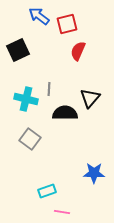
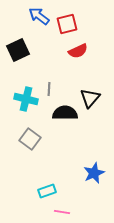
red semicircle: rotated 138 degrees counterclockwise
blue star: rotated 25 degrees counterclockwise
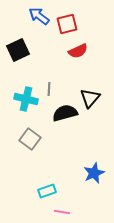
black semicircle: rotated 15 degrees counterclockwise
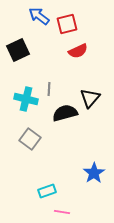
blue star: rotated 10 degrees counterclockwise
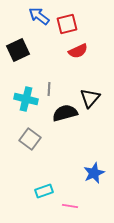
blue star: rotated 10 degrees clockwise
cyan rectangle: moved 3 px left
pink line: moved 8 px right, 6 px up
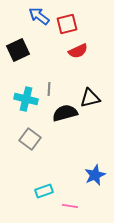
black triangle: rotated 35 degrees clockwise
blue star: moved 1 px right, 2 px down
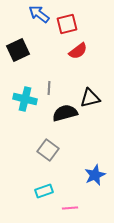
blue arrow: moved 2 px up
red semicircle: rotated 12 degrees counterclockwise
gray line: moved 1 px up
cyan cross: moved 1 px left
gray square: moved 18 px right, 11 px down
pink line: moved 2 px down; rotated 14 degrees counterclockwise
